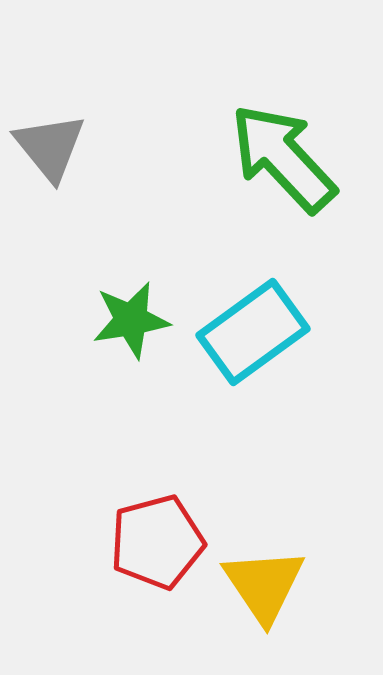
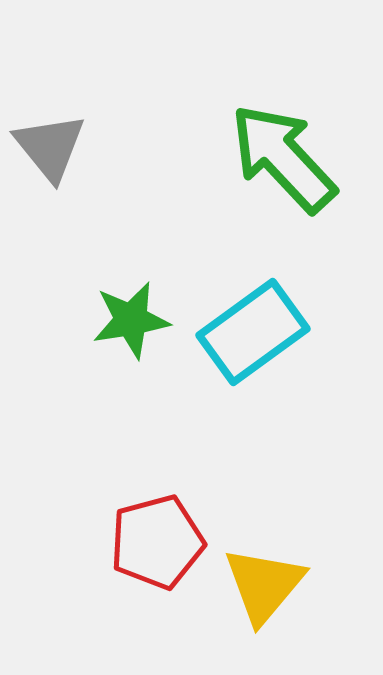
yellow triangle: rotated 14 degrees clockwise
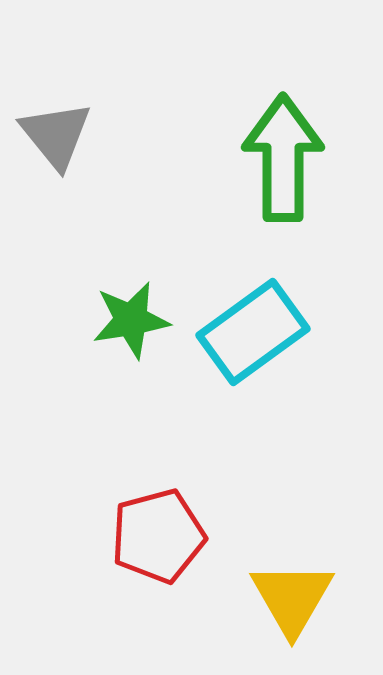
gray triangle: moved 6 px right, 12 px up
green arrow: rotated 43 degrees clockwise
red pentagon: moved 1 px right, 6 px up
yellow triangle: moved 28 px right, 13 px down; rotated 10 degrees counterclockwise
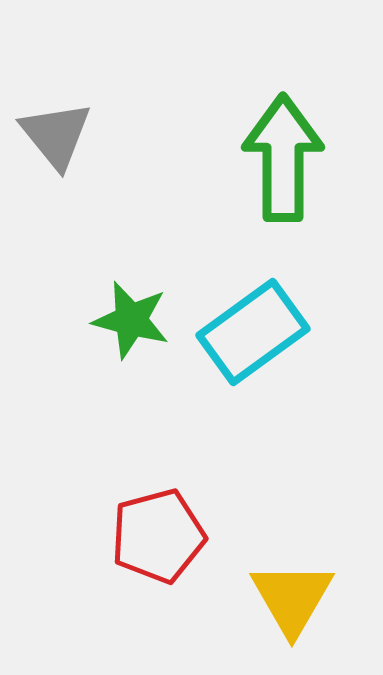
green star: rotated 24 degrees clockwise
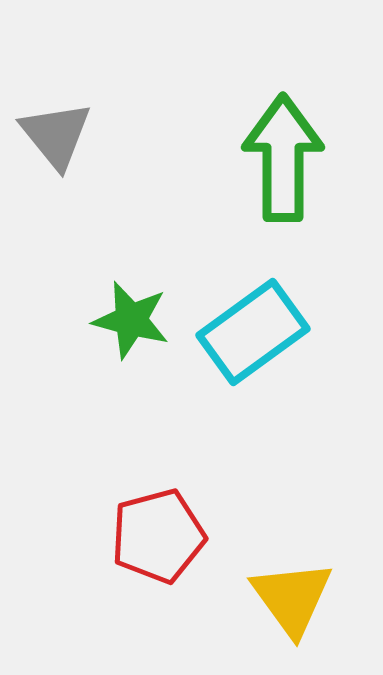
yellow triangle: rotated 6 degrees counterclockwise
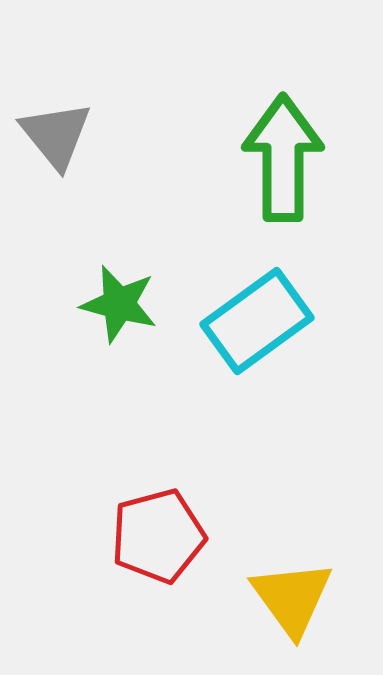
green star: moved 12 px left, 16 px up
cyan rectangle: moved 4 px right, 11 px up
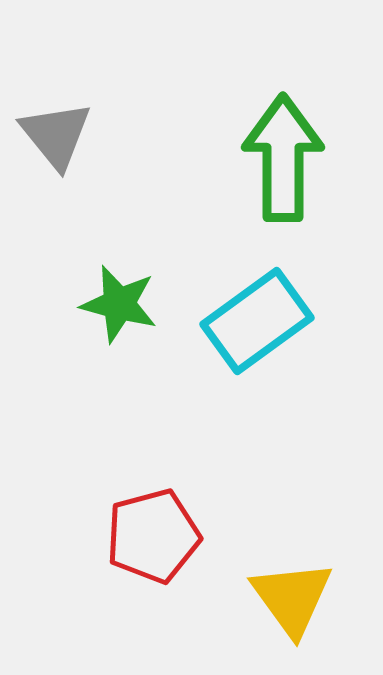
red pentagon: moved 5 px left
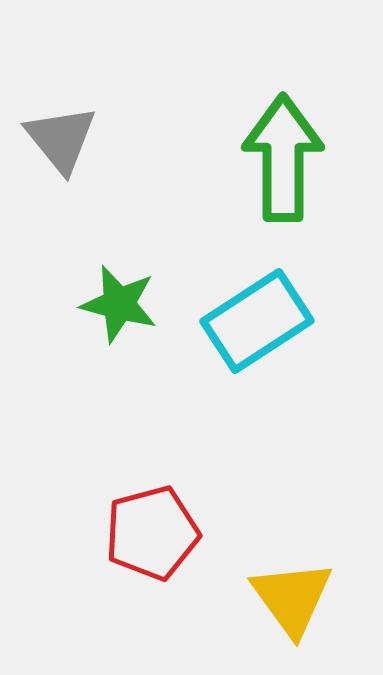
gray triangle: moved 5 px right, 4 px down
cyan rectangle: rotated 3 degrees clockwise
red pentagon: moved 1 px left, 3 px up
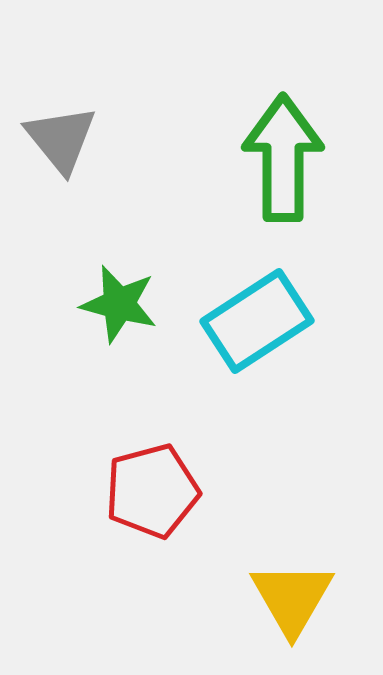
red pentagon: moved 42 px up
yellow triangle: rotated 6 degrees clockwise
